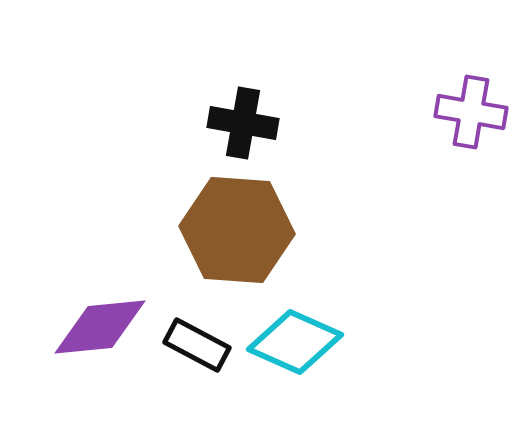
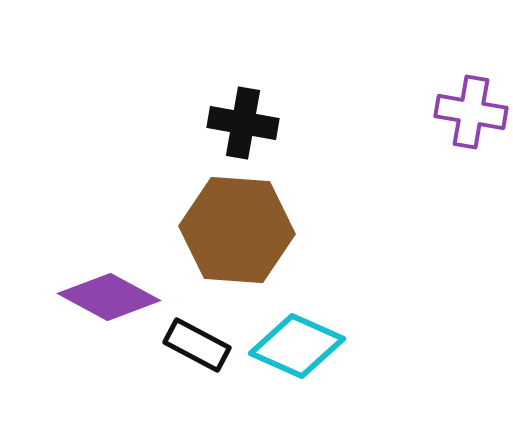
purple diamond: moved 9 px right, 30 px up; rotated 34 degrees clockwise
cyan diamond: moved 2 px right, 4 px down
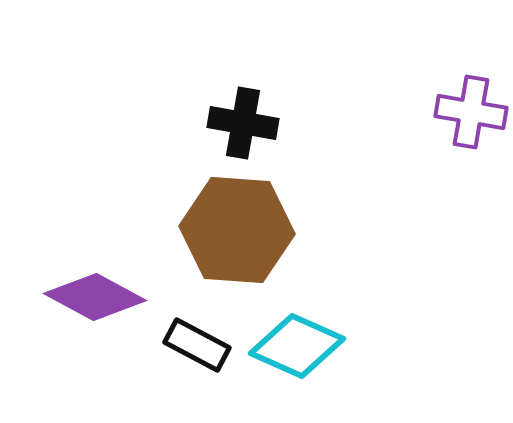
purple diamond: moved 14 px left
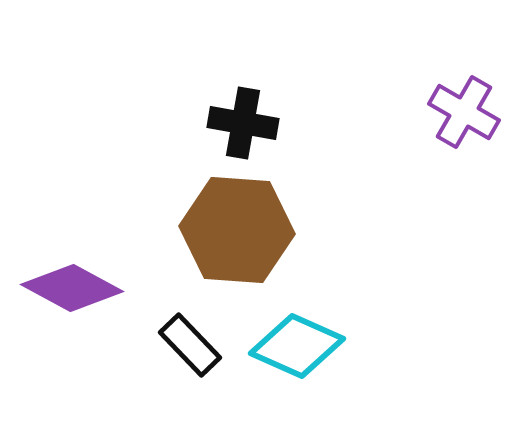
purple cross: moved 7 px left; rotated 20 degrees clockwise
purple diamond: moved 23 px left, 9 px up
black rectangle: moved 7 px left; rotated 18 degrees clockwise
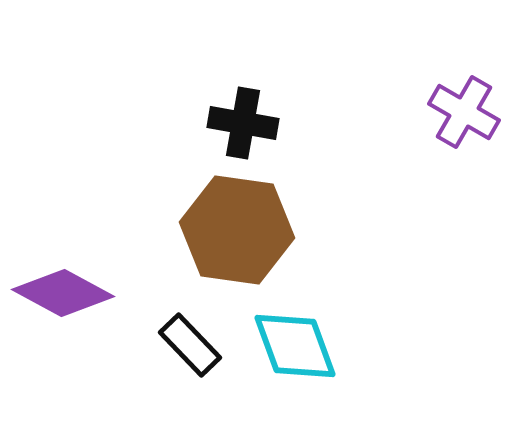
brown hexagon: rotated 4 degrees clockwise
purple diamond: moved 9 px left, 5 px down
cyan diamond: moved 2 px left; rotated 46 degrees clockwise
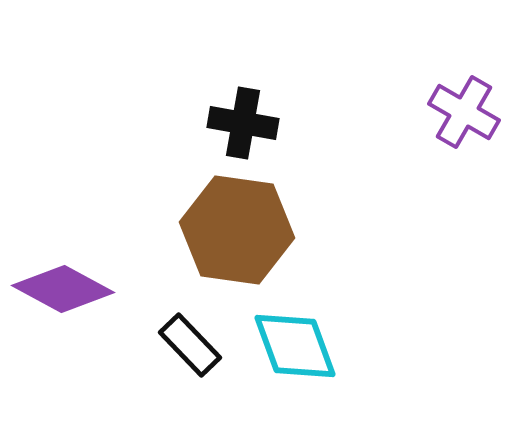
purple diamond: moved 4 px up
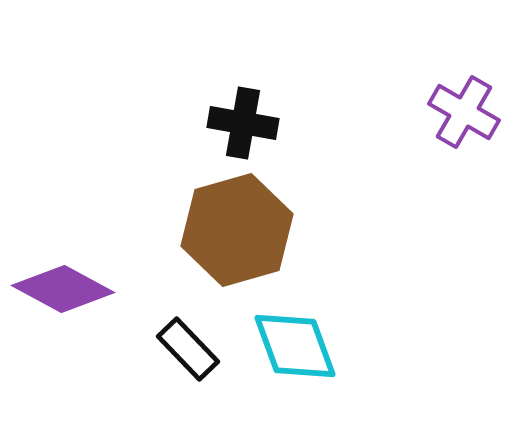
brown hexagon: rotated 24 degrees counterclockwise
black rectangle: moved 2 px left, 4 px down
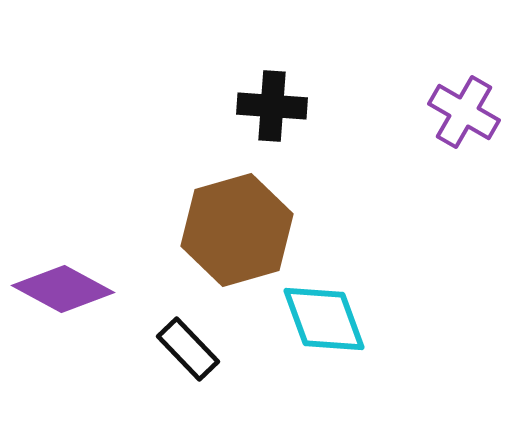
black cross: moved 29 px right, 17 px up; rotated 6 degrees counterclockwise
cyan diamond: moved 29 px right, 27 px up
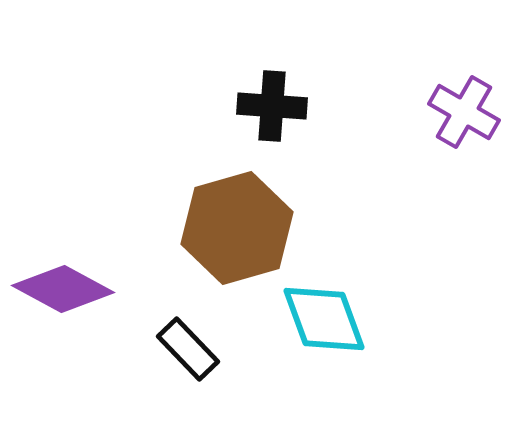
brown hexagon: moved 2 px up
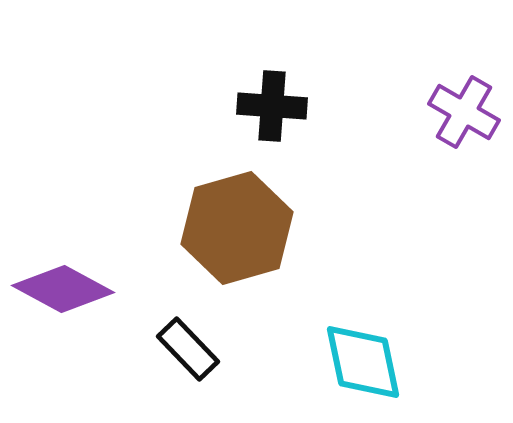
cyan diamond: moved 39 px right, 43 px down; rotated 8 degrees clockwise
